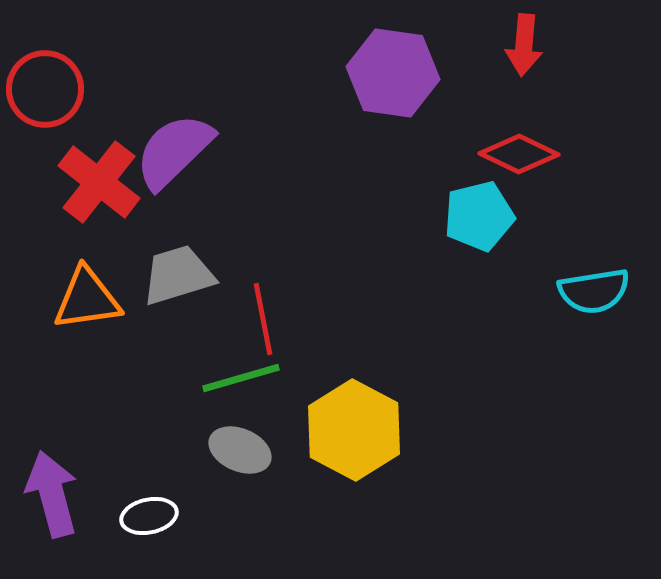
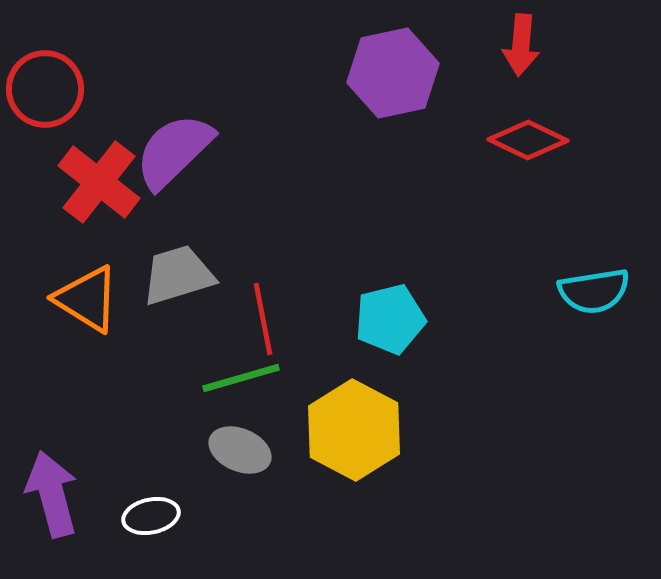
red arrow: moved 3 px left
purple hexagon: rotated 20 degrees counterclockwise
red diamond: moved 9 px right, 14 px up
cyan pentagon: moved 89 px left, 103 px down
orange triangle: rotated 40 degrees clockwise
white ellipse: moved 2 px right
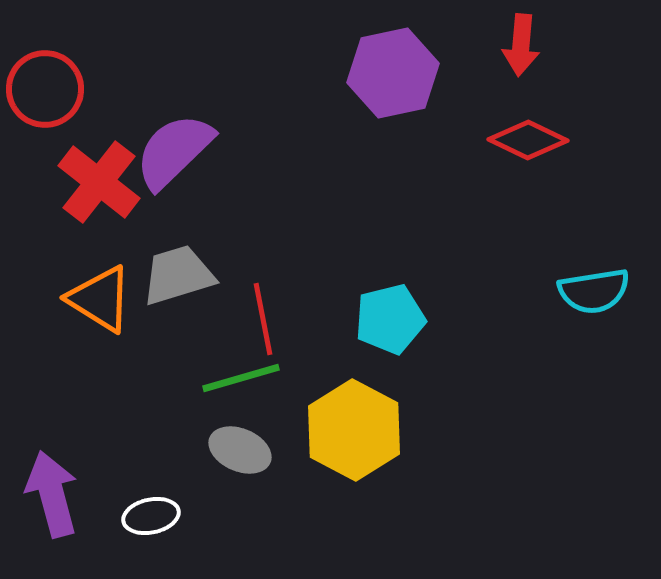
orange triangle: moved 13 px right
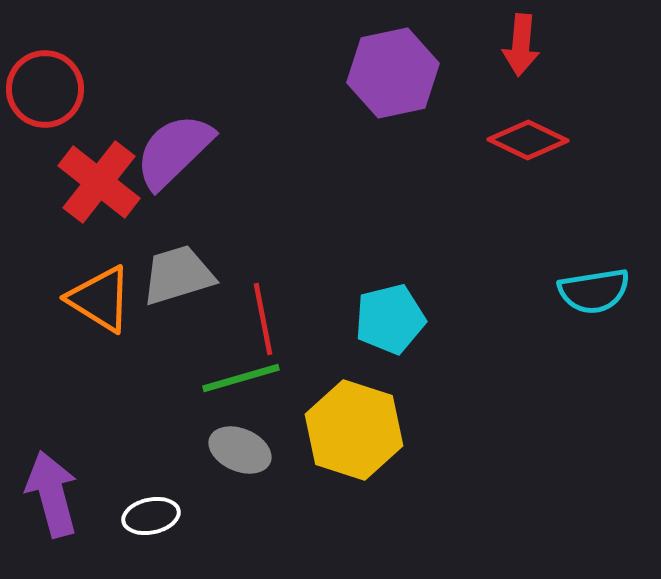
yellow hexagon: rotated 10 degrees counterclockwise
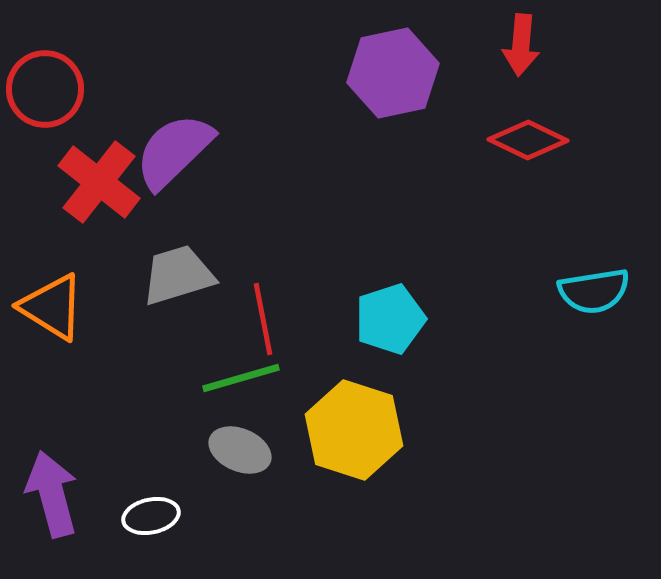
orange triangle: moved 48 px left, 8 px down
cyan pentagon: rotated 4 degrees counterclockwise
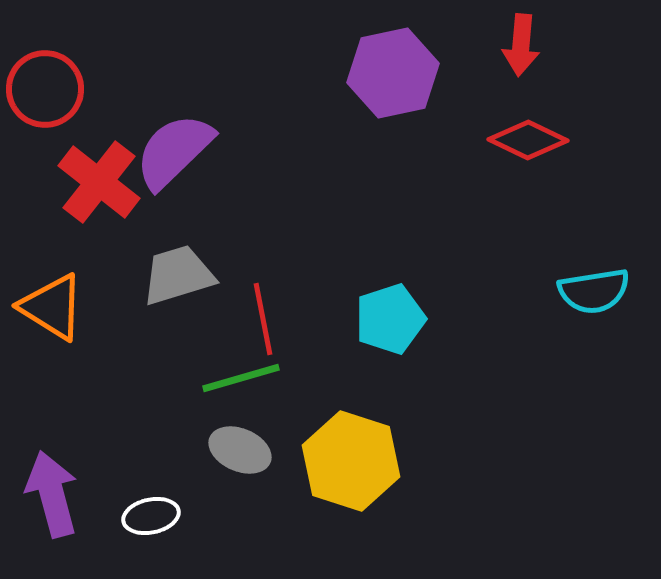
yellow hexagon: moved 3 px left, 31 px down
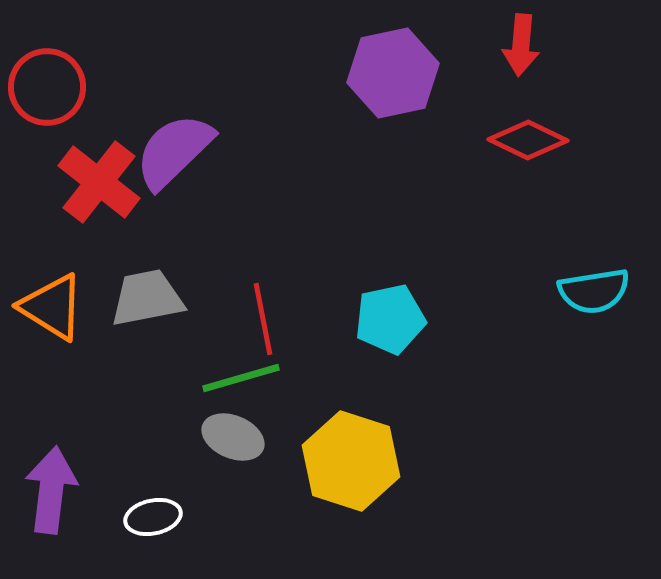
red circle: moved 2 px right, 2 px up
gray trapezoid: moved 31 px left, 23 px down; rotated 6 degrees clockwise
cyan pentagon: rotated 6 degrees clockwise
gray ellipse: moved 7 px left, 13 px up
purple arrow: moved 1 px left, 4 px up; rotated 22 degrees clockwise
white ellipse: moved 2 px right, 1 px down
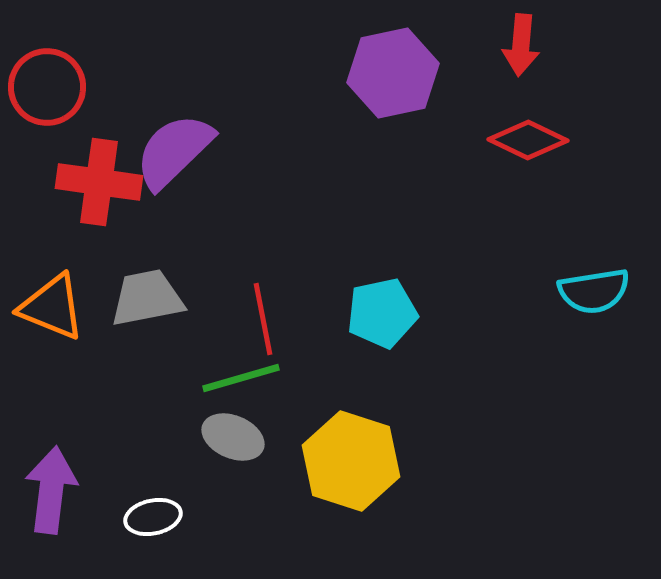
red cross: rotated 30 degrees counterclockwise
orange triangle: rotated 10 degrees counterclockwise
cyan pentagon: moved 8 px left, 6 px up
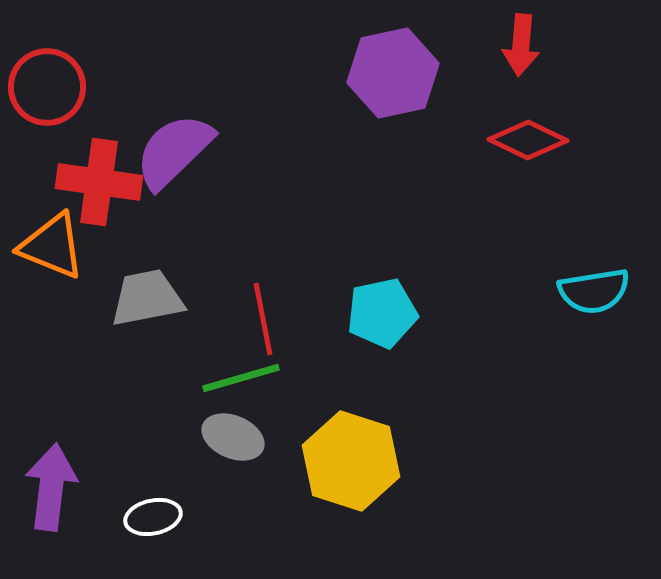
orange triangle: moved 61 px up
purple arrow: moved 3 px up
